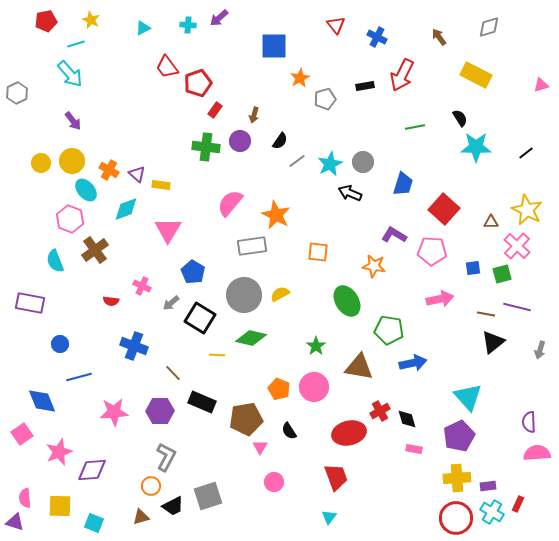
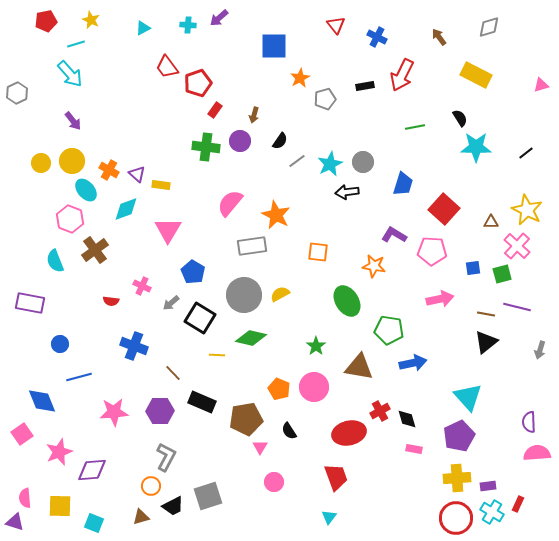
black arrow at (350, 193): moved 3 px left, 1 px up; rotated 30 degrees counterclockwise
black triangle at (493, 342): moved 7 px left
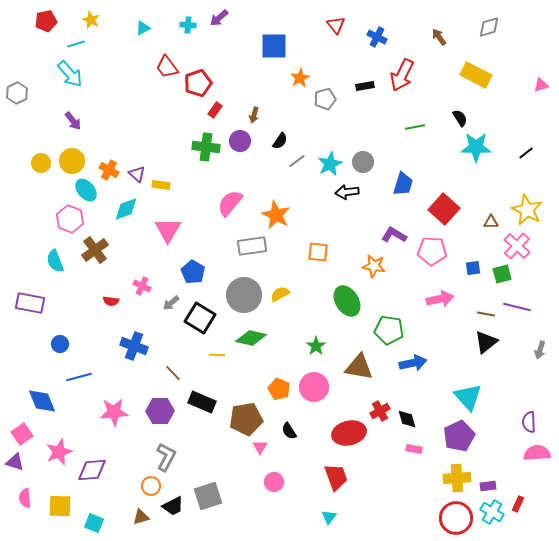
purple triangle at (15, 522): moved 60 px up
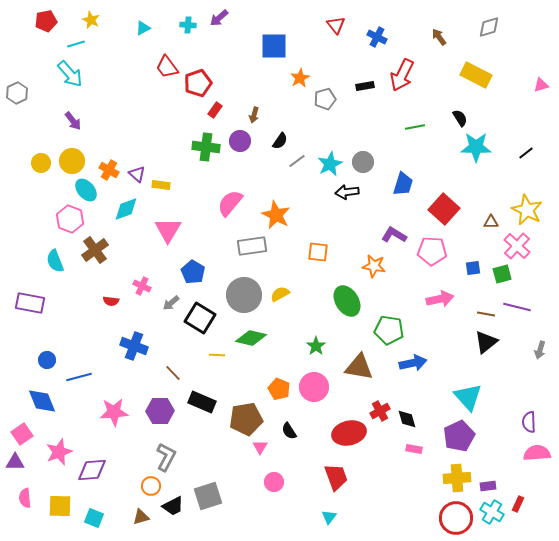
blue circle at (60, 344): moved 13 px left, 16 px down
purple triangle at (15, 462): rotated 18 degrees counterclockwise
cyan square at (94, 523): moved 5 px up
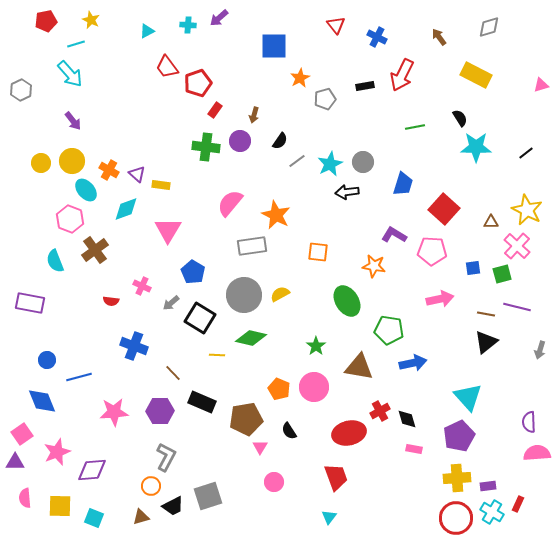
cyan triangle at (143, 28): moved 4 px right, 3 px down
gray hexagon at (17, 93): moved 4 px right, 3 px up
pink star at (59, 452): moved 2 px left
